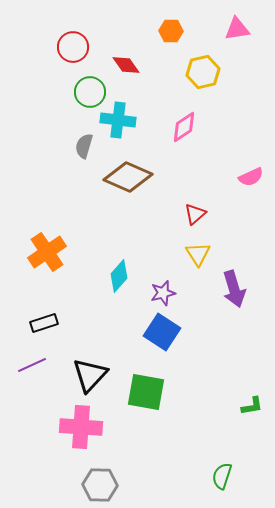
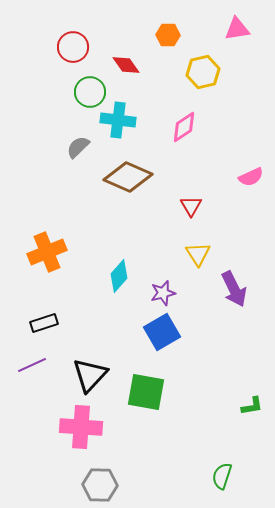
orange hexagon: moved 3 px left, 4 px down
gray semicircle: moved 6 px left, 1 px down; rotated 30 degrees clockwise
red triangle: moved 4 px left, 8 px up; rotated 20 degrees counterclockwise
orange cross: rotated 12 degrees clockwise
purple arrow: rotated 9 degrees counterclockwise
blue square: rotated 27 degrees clockwise
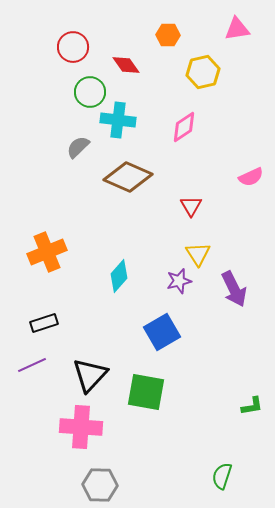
purple star: moved 16 px right, 12 px up
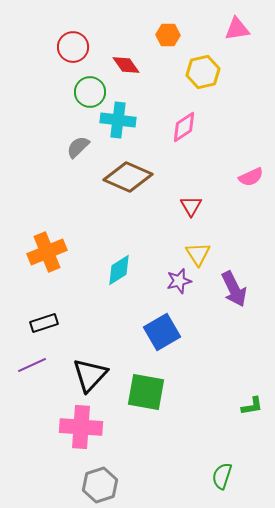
cyan diamond: moved 6 px up; rotated 16 degrees clockwise
gray hexagon: rotated 20 degrees counterclockwise
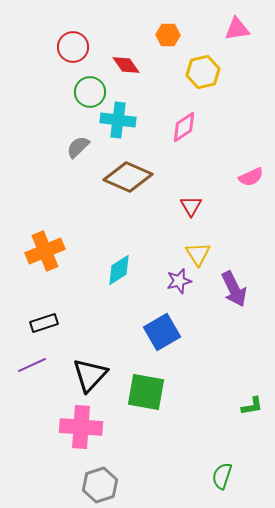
orange cross: moved 2 px left, 1 px up
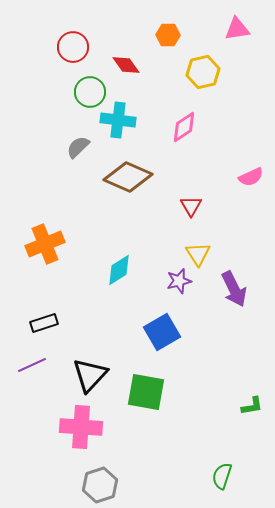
orange cross: moved 7 px up
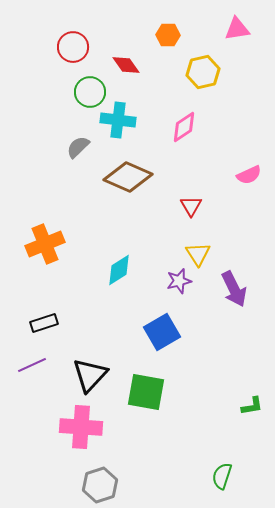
pink semicircle: moved 2 px left, 2 px up
